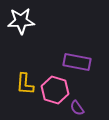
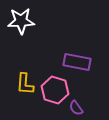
purple semicircle: moved 1 px left
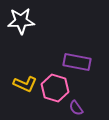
yellow L-shape: rotated 70 degrees counterclockwise
pink hexagon: moved 2 px up
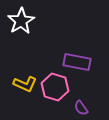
white star: rotated 28 degrees counterclockwise
pink hexagon: moved 1 px up
purple semicircle: moved 5 px right
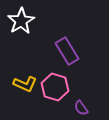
purple rectangle: moved 10 px left, 11 px up; rotated 48 degrees clockwise
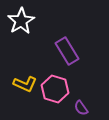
pink hexagon: moved 2 px down
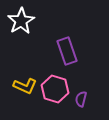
purple rectangle: rotated 12 degrees clockwise
yellow L-shape: moved 2 px down
purple semicircle: moved 9 px up; rotated 49 degrees clockwise
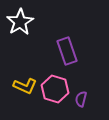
white star: moved 1 px left, 1 px down
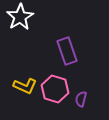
white star: moved 5 px up
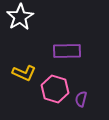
purple rectangle: rotated 72 degrees counterclockwise
yellow L-shape: moved 1 px left, 13 px up
